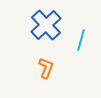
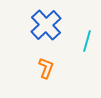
cyan line: moved 6 px right, 1 px down
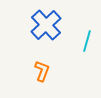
orange L-shape: moved 4 px left, 3 px down
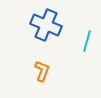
blue cross: rotated 24 degrees counterclockwise
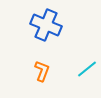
cyan line: moved 28 px down; rotated 35 degrees clockwise
